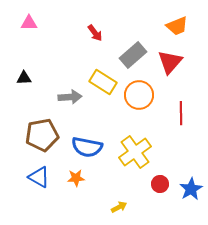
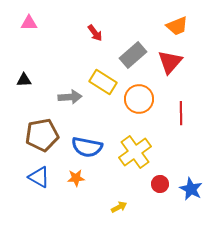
black triangle: moved 2 px down
orange circle: moved 4 px down
blue star: rotated 15 degrees counterclockwise
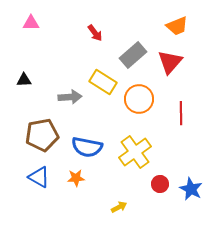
pink triangle: moved 2 px right
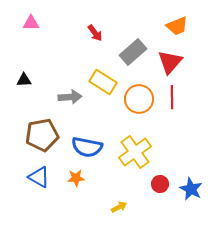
gray rectangle: moved 3 px up
red line: moved 9 px left, 16 px up
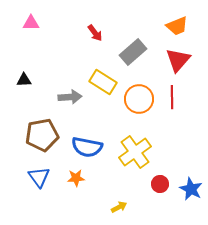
red triangle: moved 8 px right, 2 px up
blue triangle: rotated 25 degrees clockwise
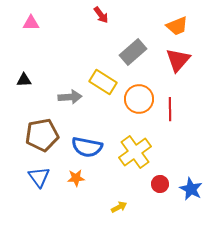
red arrow: moved 6 px right, 18 px up
red line: moved 2 px left, 12 px down
